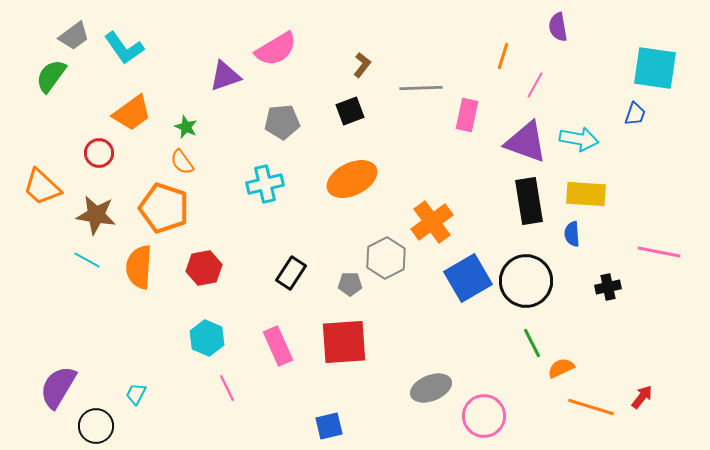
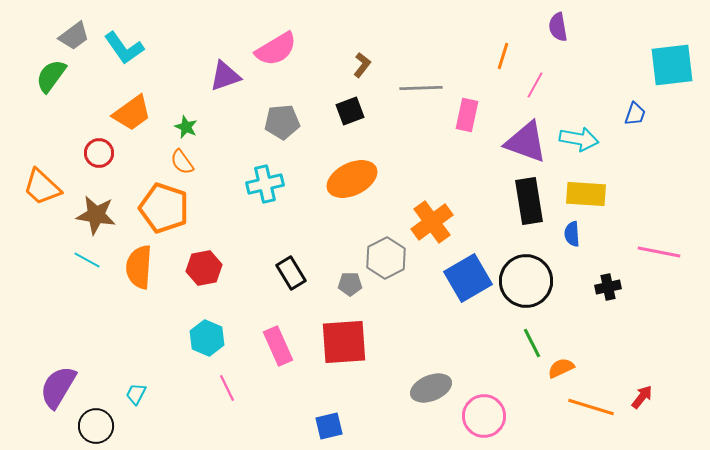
cyan square at (655, 68): moved 17 px right, 3 px up; rotated 15 degrees counterclockwise
black rectangle at (291, 273): rotated 64 degrees counterclockwise
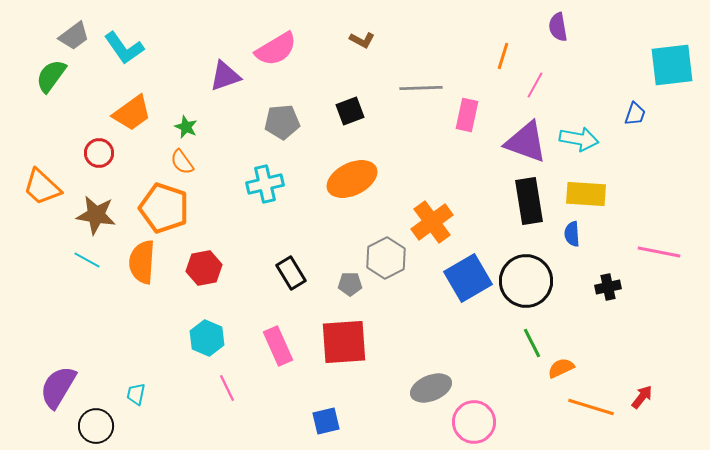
brown L-shape at (362, 65): moved 25 px up; rotated 80 degrees clockwise
orange semicircle at (139, 267): moved 3 px right, 5 px up
cyan trapezoid at (136, 394): rotated 15 degrees counterclockwise
pink circle at (484, 416): moved 10 px left, 6 px down
blue square at (329, 426): moved 3 px left, 5 px up
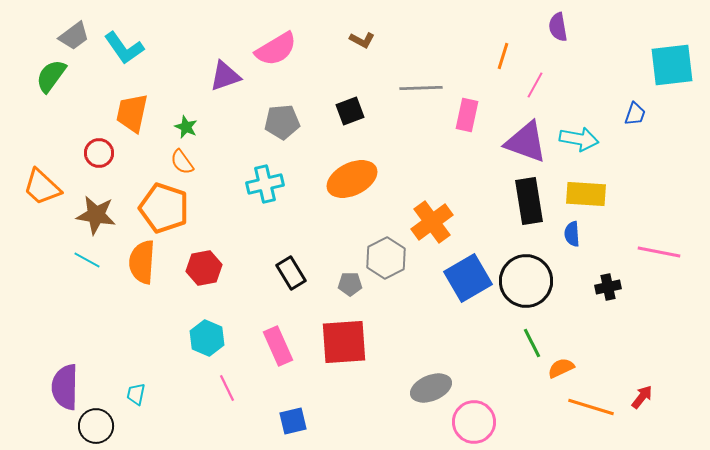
orange trapezoid at (132, 113): rotated 138 degrees clockwise
purple semicircle at (58, 387): moved 7 px right; rotated 30 degrees counterclockwise
blue square at (326, 421): moved 33 px left
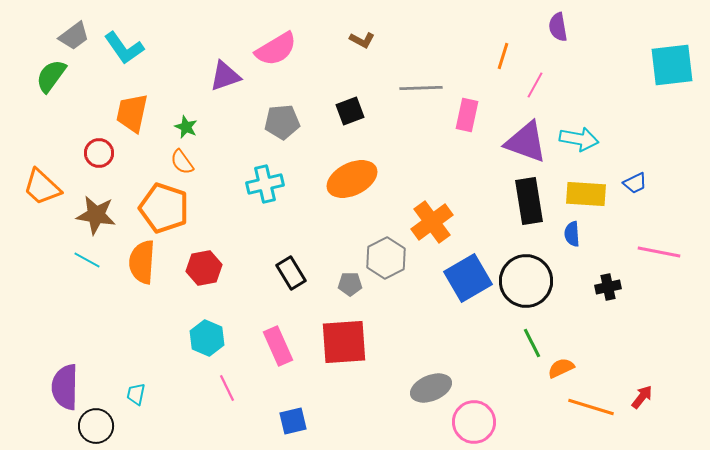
blue trapezoid at (635, 114): moved 69 px down; rotated 45 degrees clockwise
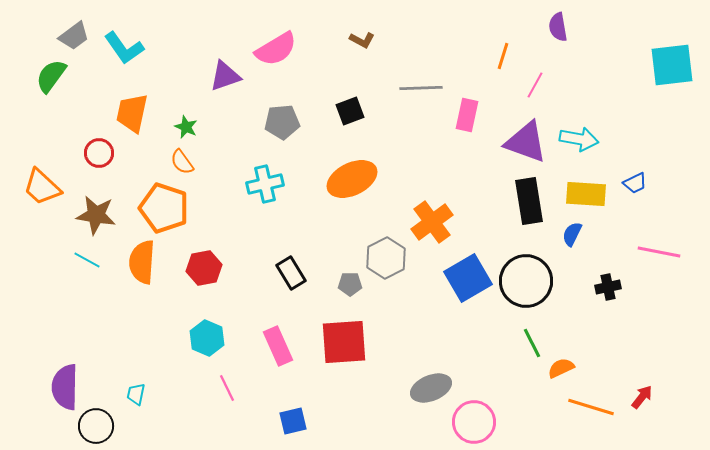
blue semicircle at (572, 234): rotated 30 degrees clockwise
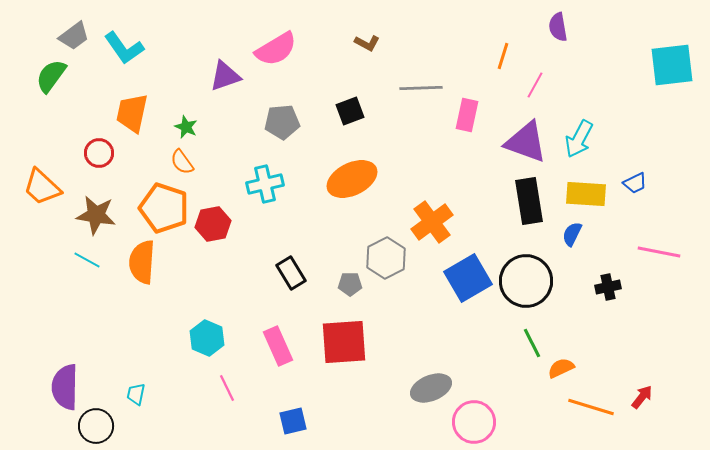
brown L-shape at (362, 40): moved 5 px right, 3 px down
cyan arrow at (579, 139): rotated 108 degrees clockwise
red hexagon at (204, 268): moved 9 px right, 44 px up
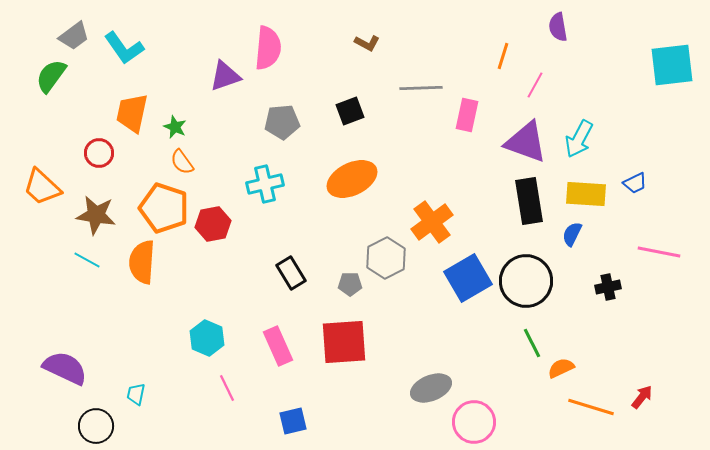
pink semicircle at (276, 49): moved 8 px left, 1 px up; rotated 54 degrees counterclockwise
green star at (186, 127): moved 11 px left
purple semicircle at (65, 387): moved 19 px up; rotated 114 degrees clockwise
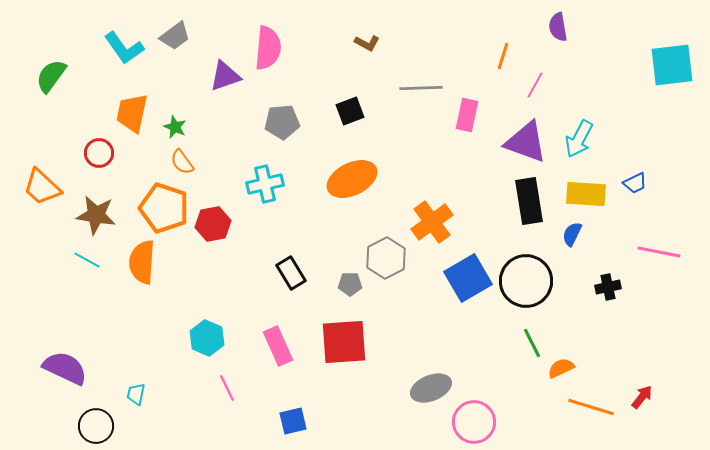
gray trapezoid at (74, 36): moved 101 px right
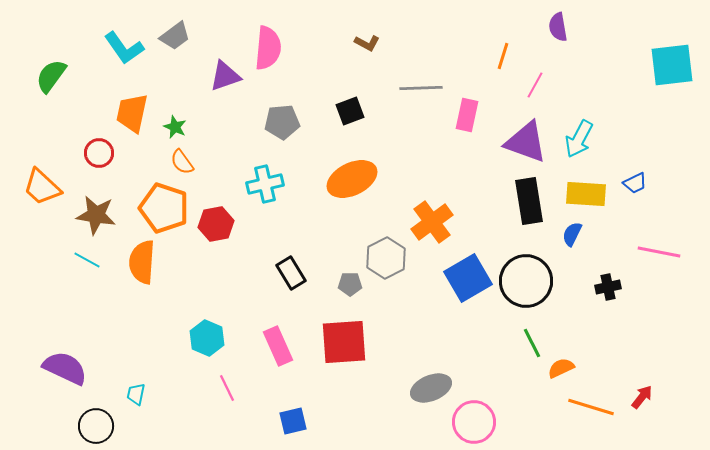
red hexagon at (213, 224): moved 3 px right
